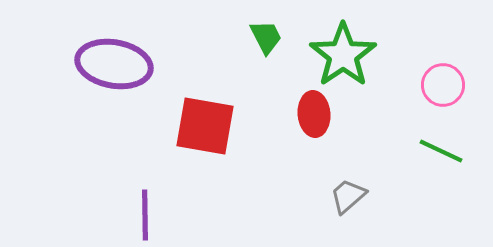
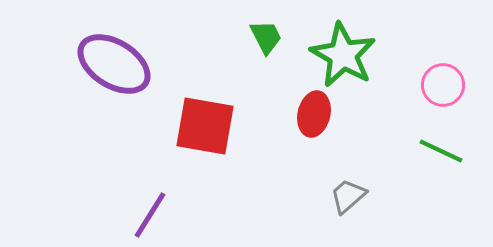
green star: rotated 8 degrees counterclockwise
purple ellipse: rotated 22 degrees clockwise
red ellipse: rotated 18 degrees clockwise
purple line: moved 5 px right; rotated 33 degrees clockwise
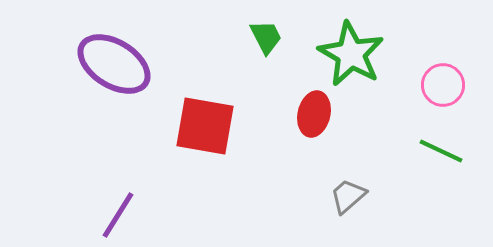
green star: moved 8 px right, 1 px up
purple line: moved 32 px left
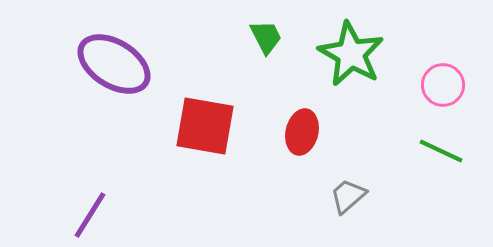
red ellipse: moved 12 px left, 18 px down
purple line: moved 28 px left
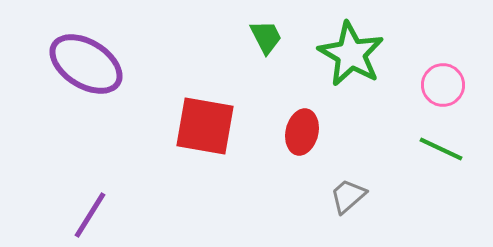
purple ellipse: moved 28 px left
green line: moved 2 px up
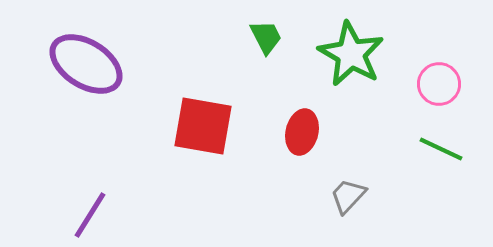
pink circle: moved 4 px left, 1 px up
red square: moved 2 px left
gray trapezoid: rotated 6 degrees counterclockwise
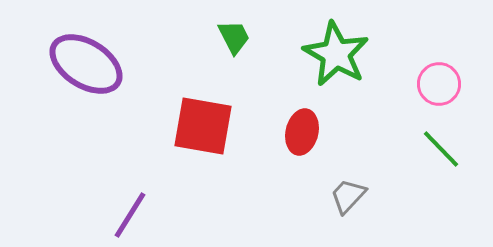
green trapezoid: moved 32 px left
green star: moved 15 px left
green line: rotated 21 degrees clockwise
purple line: moved 40 px right
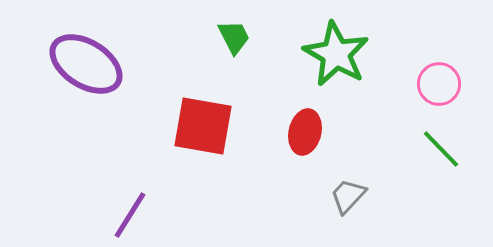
red ellipse: moved 3 px right
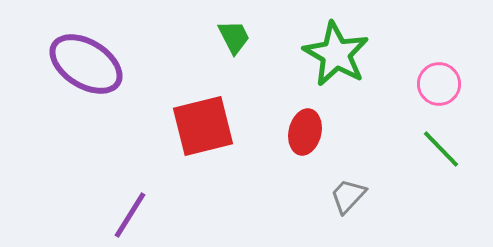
red square: rotated 24 degrees counterclockwise
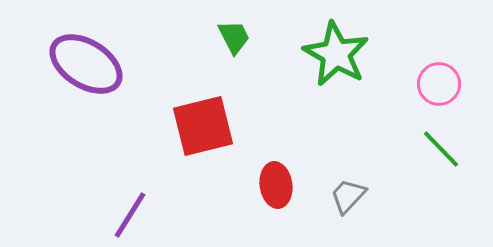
red ellipse: moved 29 px left, 53 px down; rotated 21 degrees counterclockwise
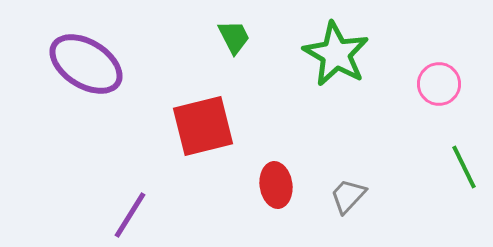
green line: moved 23 px right, 18 px down; rotated 18 degrees clockwise
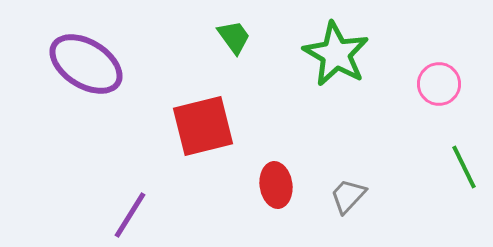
green trapezoid: rotated 9 degrees counterclockwise
